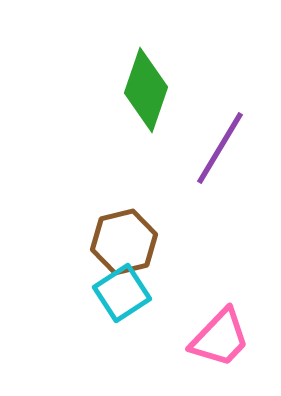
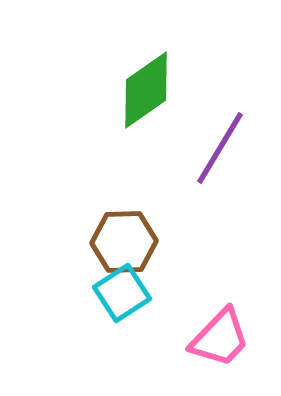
green diamond: rotated 36 degrees clockwise
brown hexagon: rotated 12 degrees clockwise
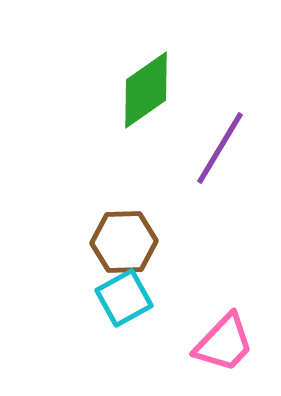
cyan square: moved 2 px right, 5 px down; rotated 4 degrees clockwise
pink trapezoid: moved 4 px right, 5 px down
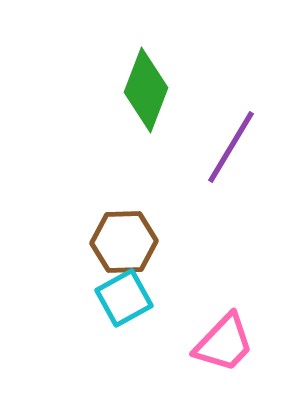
green diamond: rotated 34 degrees counterclockwise
purple line: moved 11 px right, 1 px up
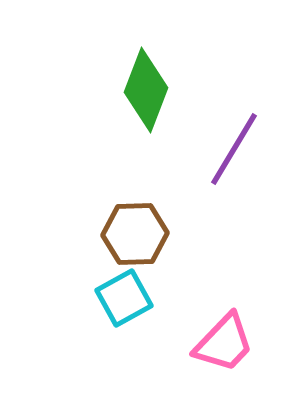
purple line: moved 3 px right, 2 px down
brown hexagon: moved 11 px right, 8 px up
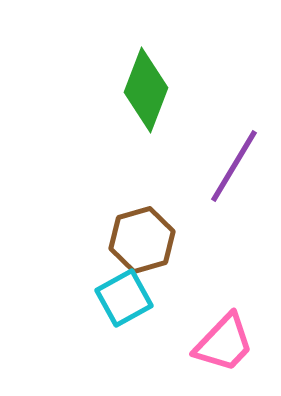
purple line: moved 17 px down
brown hexagon: moved 7 px right, 6 px down; rotated 14 degrees counterclockwise
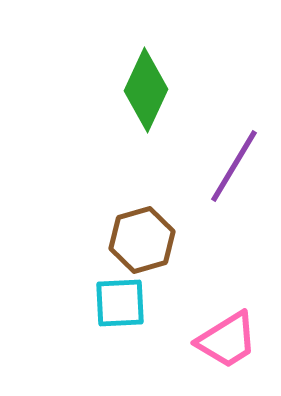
green diamond: rotated 4 degrees clockwise
cyan square: moved 4 px left, 5 px down; rotated 26 degrees clockwise
pink trapezoid: moved 3 px right, 3 px up; rotated 14 degrees clockwise
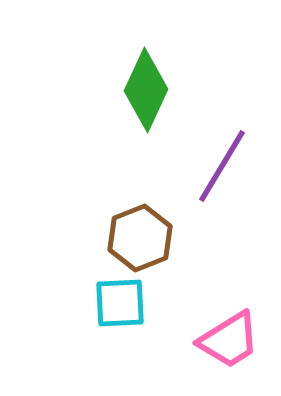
purple line: moved 12 px left
brown hexagon: moved 2 px left, 2 px up; rotated 6 degrees counterclockwise
pink trapezoid: moved 2 px right
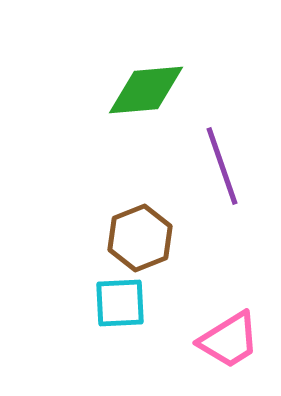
green diamond: rotated 60 degrees clockwise
purple line: rotated 50 degrees counterclockwise
